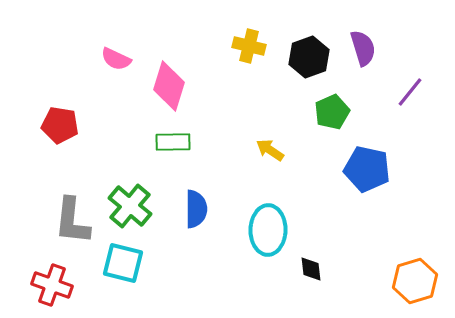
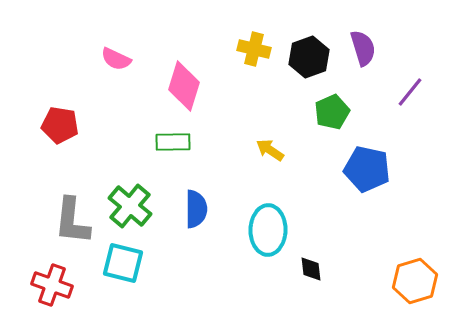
yellow cross: moved 5 px right, 3 px down
pink diamond: moved 15 px right
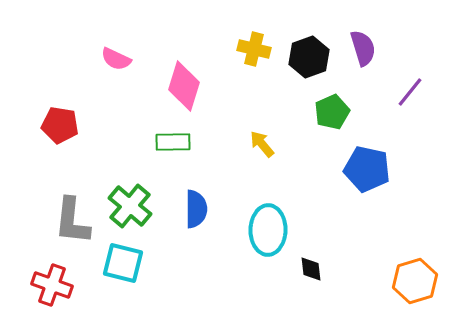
yellow arrow: moved 8 px left, 6 px up; rotated 16 degrees clockwise
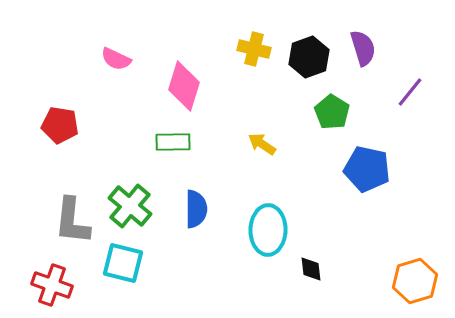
green pentagon: rotated 16 degrees counterclockwise
yellow arrow: rotated 16 degrees counterclockwise
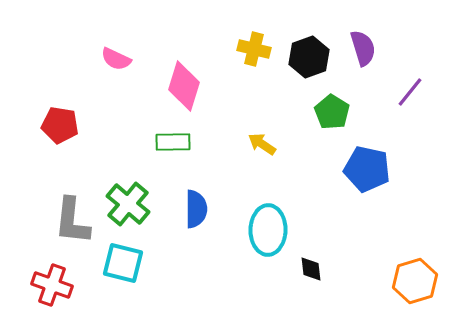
green cross: moved 2 px left, 2 px up
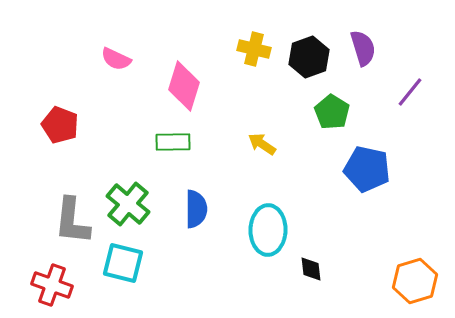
red pentagon: rotated 12 degrees clockwise
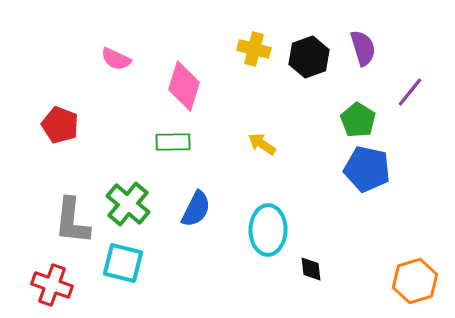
green pentagon: moved 26 px right, 8 px down
blue semicircle: rotated 27 degrees clockwise
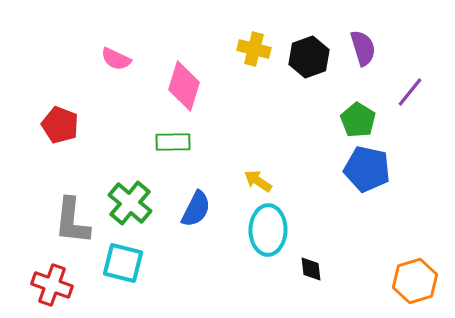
yellow arrow: moved 4 px left, 37 px down
green cross: moved 2 px right, 1 px up
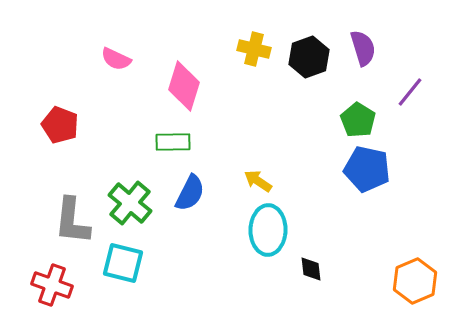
blue semicircle: moved 6 px left, 16 px up
orange hexagon: rotated 6 degrees counterclockwise
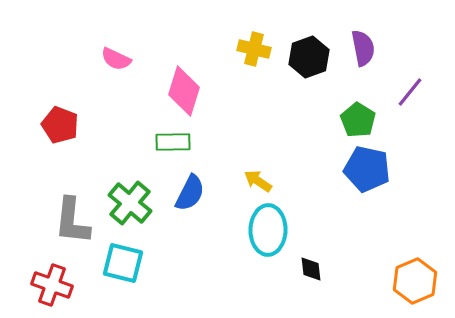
purple semicircle: rotated 6 degrees clockwise
pink diamond: moved 5 px down
